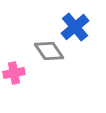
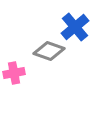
gray diamond: rotated 36 degrees counterclockwise
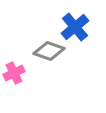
pink cross: rotated 15 degrees counterclockwise
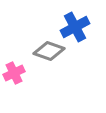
blue cross: rotated 12 degrees clockwise
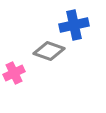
blue cross: moved 1 px left, 2 px up; rotated 16 degrees clockwise
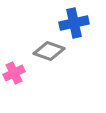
blue cross: moved 2 px up
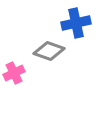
blue cross: moved 2 px right
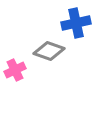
pink cross: moved 1 px right, 3 px up
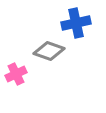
pink cross: moved 1 px right, 4 px down
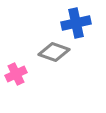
gray diamond: moved 5 px right, 1 px down
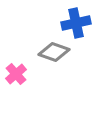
pink cross: rotated 15 degrees counterclockwise
